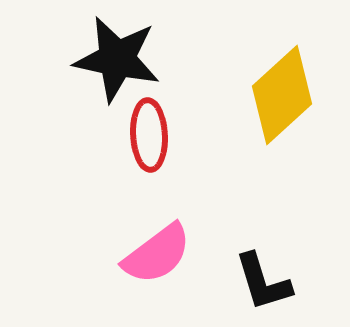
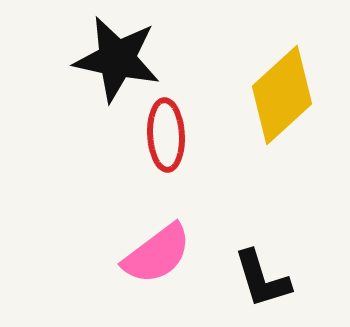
red ellipse: moved 17 px right
black L-shape: moved 1 px left, 3 px up
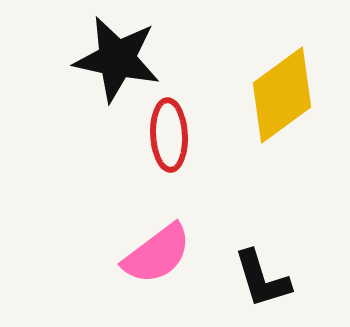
yellow diamond: rotated 6 degrees clockwise
red ellipse: moved 3 px right
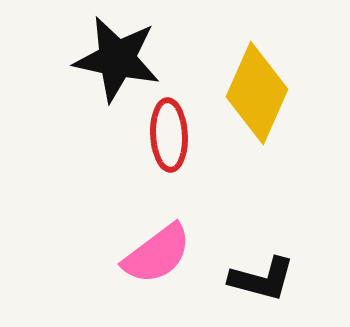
yellow diamond: moved 25 px left, 2 px up; rotated 30 degrees counterclockwise
black L-shape: rotated 58 degrees counterclockwise
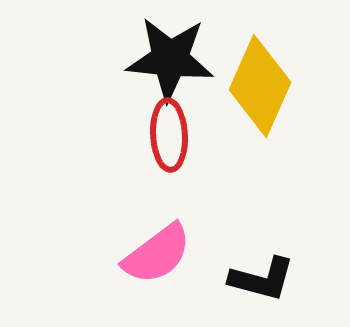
black star: moved 53 px right; rotated 6 degrees counterclockwise
yellow diamond: moved 3 px right, 7 px up
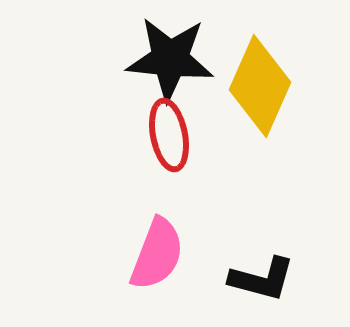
red ellipse: rotated 8 degrees counterclockwise
pink semicircle: rotated 32 degrees counterclockwise
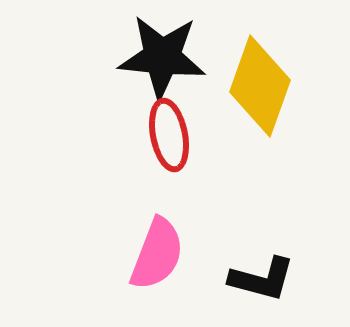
black star: moved 8 px left, 2 px up
yellow diamond: rotated 4 degrees counterclockwise
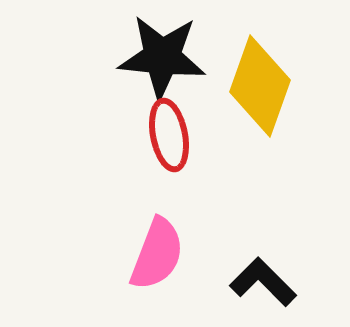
black L-shape: moved 1 px right, 3 px down; rotated 150 degrees counterclockwise
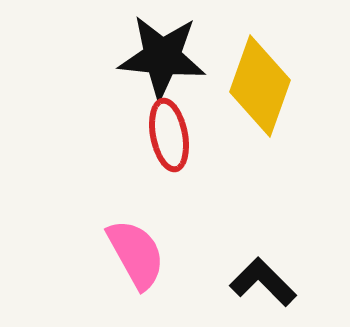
pink semicircle: moved 21 px left; rotated 50 degrees counterclockwise
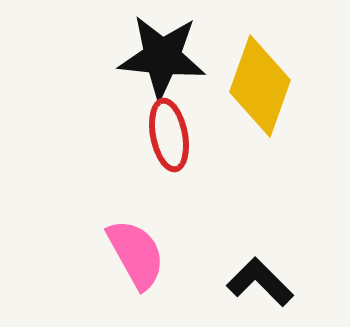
black L-shape: moved 3 px left
